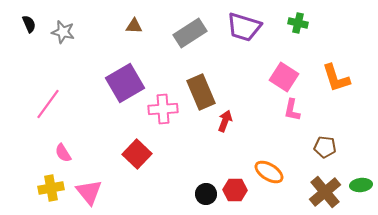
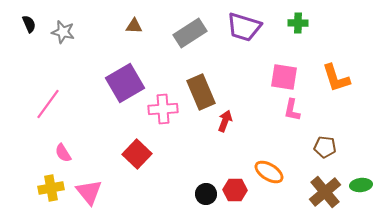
green cross: rotated 12 degrees counterclockwise
pink square: rotated 24 degrees counterclockwise
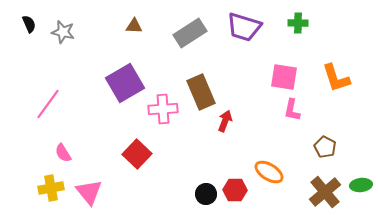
brown pentagon: rotated 20 degrees clockwise
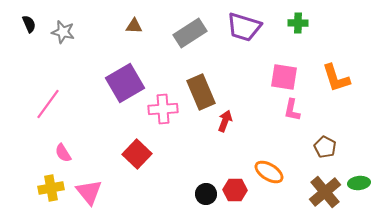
green ellipse: moved 2 px left, 2 px up
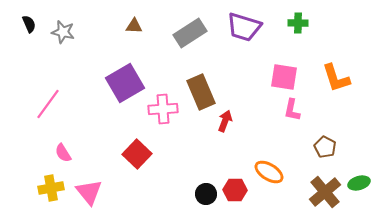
green ellipse: rotated 10 degrees counterclockwise
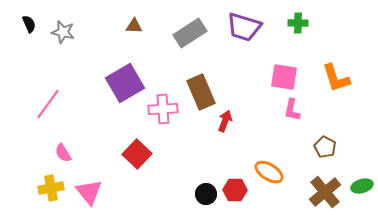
green ellipse: moved 3 px right, 3 px down
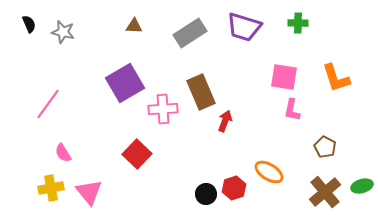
red hexagon: moved 1 px left, 2 px up; rotated 20 degrees counterclockwise
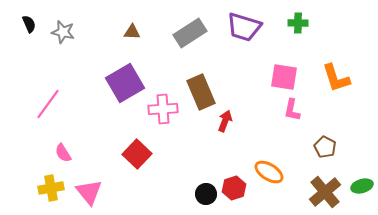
brown triangle: moved 2 px left, 6 px down
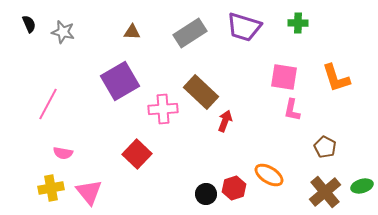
purple square: moved 5 px left, 2 px up
brown rectangle: rotated 24 degrees counterclockwise
pink line: rotated 8 degrees counterclockwise
pink semicircle: rotated 48 degrees counterclockwise
orange ellipse: moved 3 px down
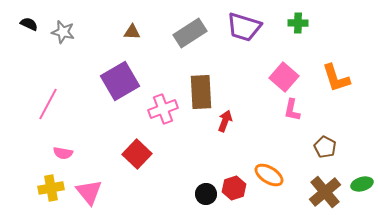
black semicircle: rotated 42 degrees counterclockwise
pink square: rotated 32 degrees clockwise
brown rectangle: rotated 44 degrees clockwise
pink cross: rotated 16 degrees counterclockwise
green ellipse: moved 2 px up
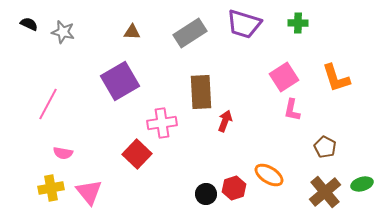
purple trapezoid: moved 3 px up
pink square: rotated 16 degrees clockwise
pink cross: moved 1 px left, 14 px down; rotated 12 degrees clockwise
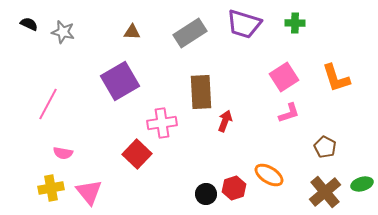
green cross: moved 3 px left
pink L-shape: moved 3 px left, 3 px down; rotated 120 degrees counterclockwise
